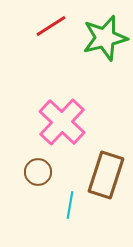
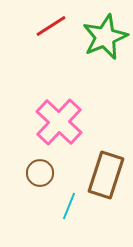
green star: moved 1 px up; rotated 9 degrees counterclockwise
pink cross: moved 3 px left
brown circle: moved 2 px right, 1 px down
cyan line: moved 1 px left, 1 px down; rotated 12 degrees clockwise
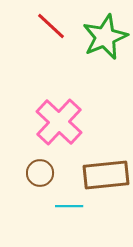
red line: rotated 76 degrees clockwise
brown rectangle: rotated 66 degrees clockwise
cyan line: rotated 68 degrees clockwise
